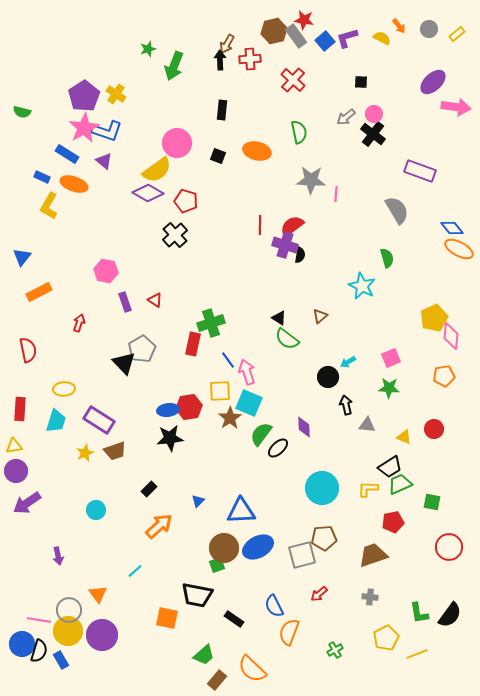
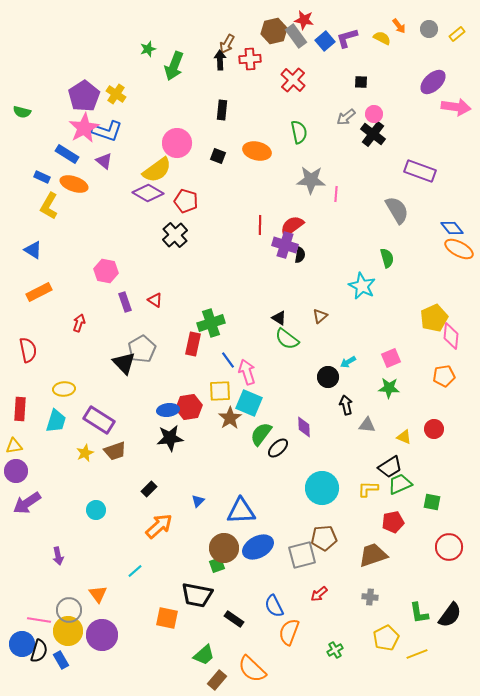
blue triangle at (22, 257): moved 11 px right, 7 px up; rotated 36 degrees counterclockwise
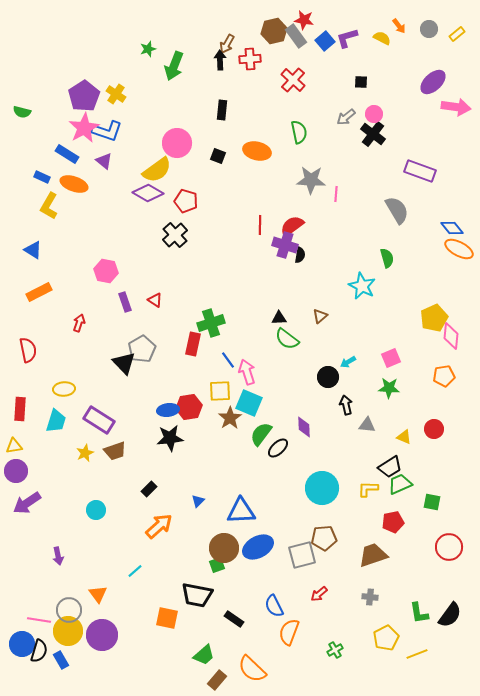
black triangle at (279, 318): rotated 35 degrees counterclockwise
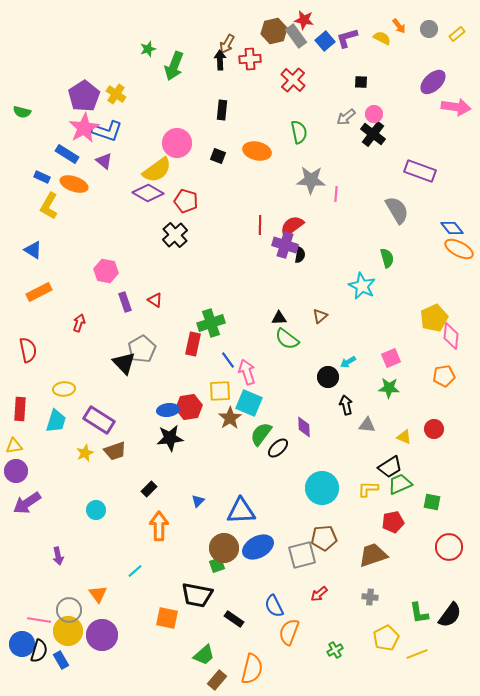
orange arrow at (159, 526): rotated 48 degrees counterclockwise
orange semicircle at (252, 669): rotated 120 degrees counterclockwise
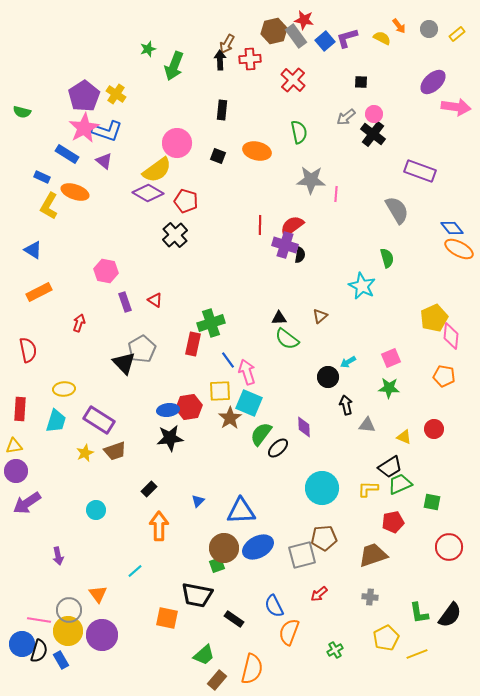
orange ellipse at (74, 184): moved 1 px right, 8 px down
orange pentagon at (444, 376): rotated 20 degrees clockwise
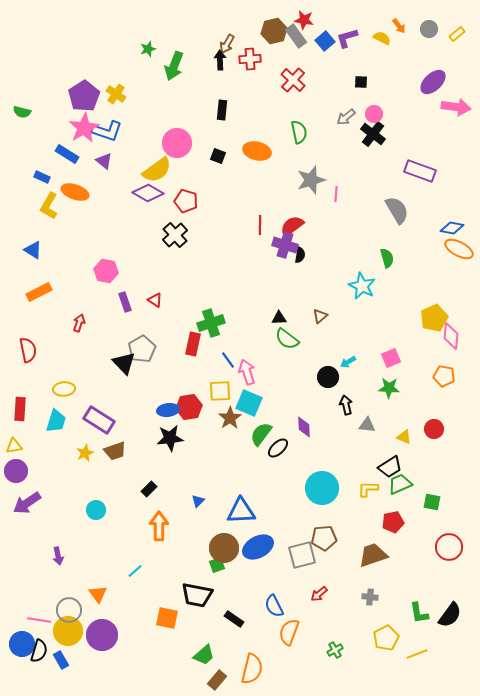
gray star at (311, 180): rotated 20 degrees counterclockwise
blue diamond at (452, 228): rotated 40 degrees counterclockwise
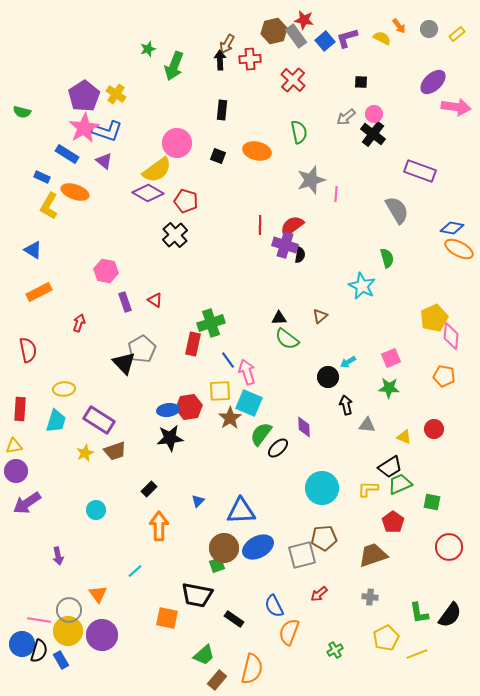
red pentagon at (393, 522): rotated 25 degrees counterclockwise
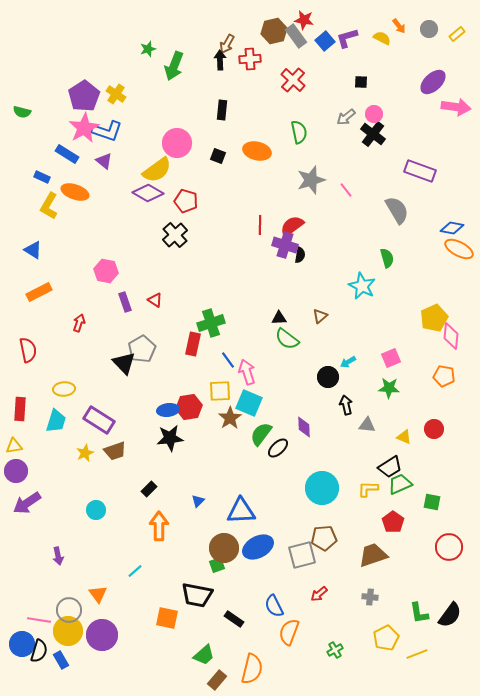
pink line at (336, 194): moved 10 px right, 4 px up; rotated 42 degrees counterclockwise
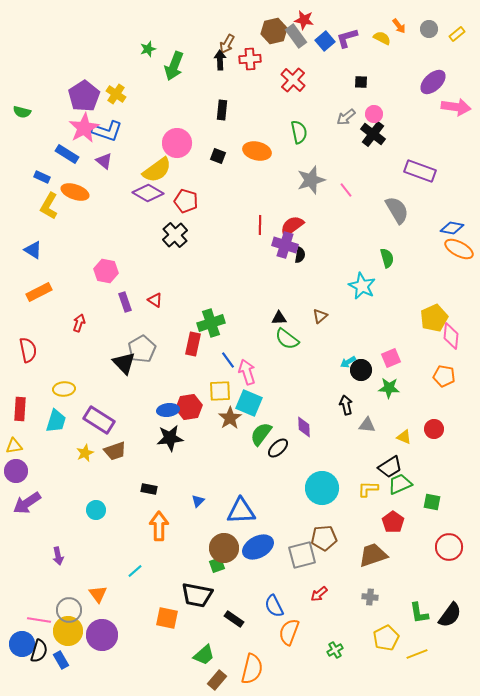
black circle at (328, 377): moved 33 px right, 7 px up
black rectangle at (149, 489): rotated 56 degrees clockwise
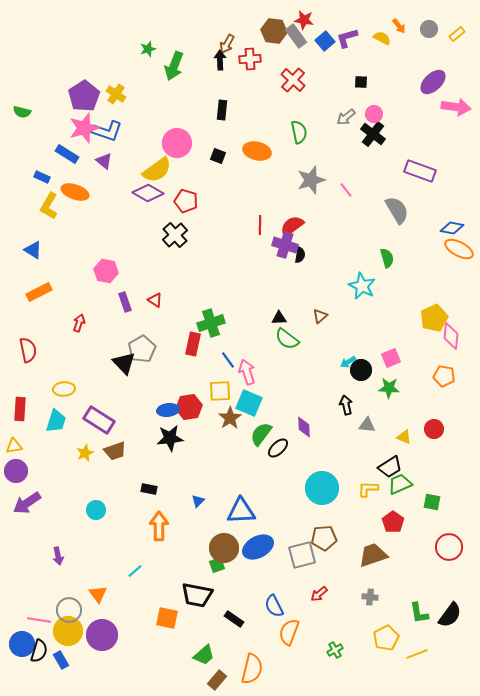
brown hexagon at (274, 31): rotated 20 degrees clockwise
pink star at (84, 128): rotated 12 degrees clockwise
